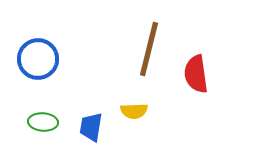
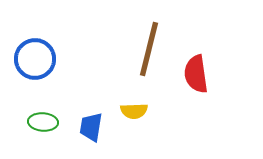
blue circle: moved 3 px left
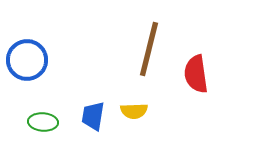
blue circle: moved 8 px left, 1 px down
blue trapezoid: moved 2 px right, 11 px up
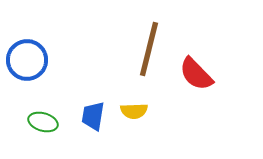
red semicircle: rotated 36 degrees counterclockwise
green ellipse: rotated 12 degrees clockwise
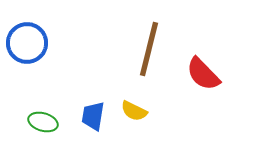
blue circle: moved 17 px up
red semicircle: moved 7 px right
yellow semicircle: rotated 28 degrees clockwise
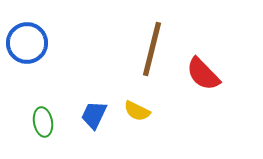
brown line: moved 3 px right
yellow semicircle: moved 3 px right
blue trapezoid: moved 1 px right, 1 px up; rotated 16 degrees clockwise
green ellipse: rotated 64 degrees clockwise
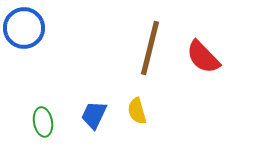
blue circle: moved 3 px left, 15 px up
brown line: moved 2 px left, 1 px up
red semicircle: moved 17 px up
yellow semicircle: rotated 48 degrees clockwise
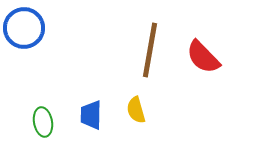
brown line: moved 2 px down; rotated 4 degrees counterclockwise
yellow semicircle: moved 1 px left, 1 px up
blue trapezoid: moved 3 px left; rotated 24 degrees counterclockwise
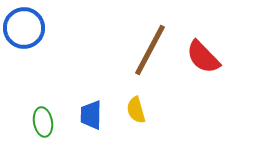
brown line: rotated 18 degrees clockwise
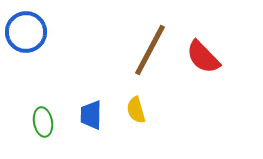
blue circle: moved 2 px right, 4 px down
